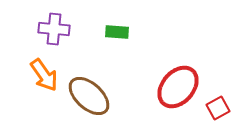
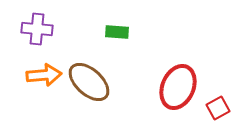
purple cross: moved 17 px left
orange arrow: rotated 60 degrees counterclockwise
red ellipse: rotated 18 degrees counterclockwise
brown ellipse: moved 14 px up
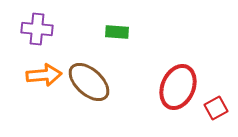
red square: moved 2 px left
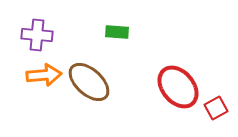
purple cross: moved 6 px down
red ellipse: rotated 63 degrees counterclockwise
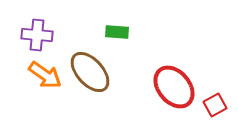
orange arrow: moved 1 px right; rotated 40 degrees clockwise
brown ellipse: moved 1 px right, 10 px up; rotated 6 degrees clockwise
red ellipse: moved 4 px left
red square: moved 1 px left, 3 px up
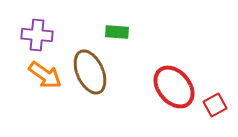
brown ellipse: rotated 18 degrees clockwise
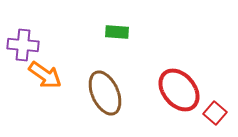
purple cross: moved 14 px left, 10 px down
brown ellipse: moved 15 px right, 21 px down
red ellipse: moved 5 px right, 3 px down
red square: moved 8 px down; rotated 20 degrees counterclockwise
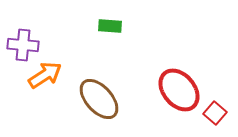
green rectangle: moved 7 px left, 6 px up
orange arrow: rotated 68 degrees counterclockwise
brown ellipse: moved 6 px left, 6 px down; rotated 18 degrees counterclockwise
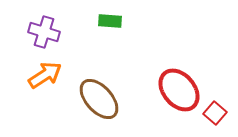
green rectangle: moved 5 px up
purple cross: moved 21 px right, 13 px up; rotated 12 degrees clockwise
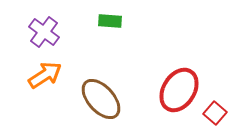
purple cross: rotated 20 degrees clockwise
red ellipse: rotated 72 degrees clockwise
brown ellipse: moved 2 px right
